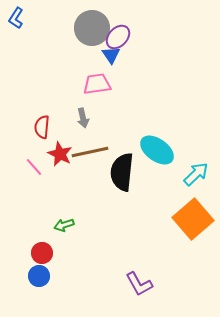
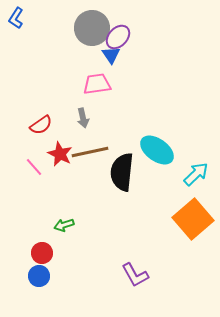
red semicircle: moved 1 px left, 2 px up; rotated 130 degrees counterclockwise
purple L-shape: moved 4 px left, 9 px up
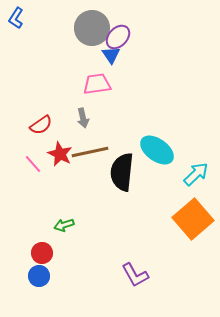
pink line: moved 1 px left, 3 px up
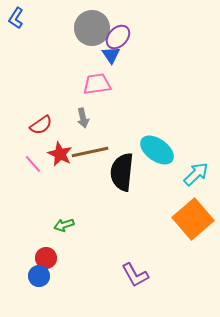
red circle: moved 4 px right, 5 px down
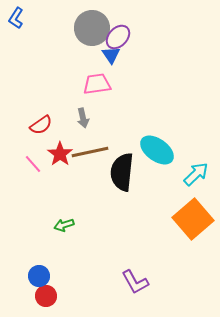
red star: rotated 10 degrees clockwise
red circle: moved 38 px down
purple L-shape: moved 7 px down
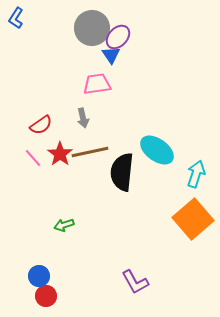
pink line: moved 6 px up
cyan arrow: rotated 28 degrees counterclockwise
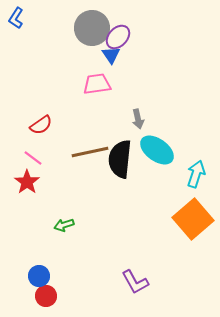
gray arrow: moved 55 px right, 1 px down
red star: moved 33 px left, 28 px down
pink line: rotated 12 degrees counterclockwise
black semicircle: moved 2 px left, 13 px up
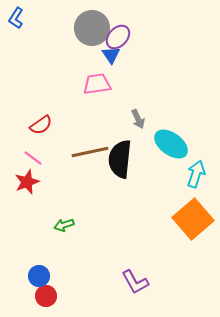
gray arrow: rotated 12 degrees counterclockwise
cyan ellipse: moved 14 px right, 6 px up
red star: rotated 15 degrees clockwise
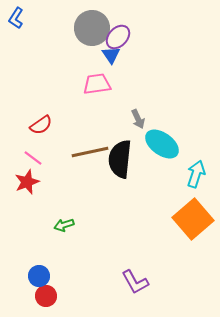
cyan ellipse: moved 9 px left
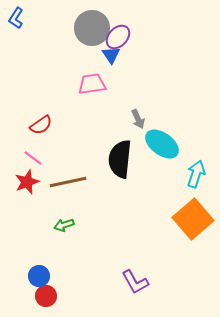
pink trapezoid: moved 5 px left
brown line: moved 22 px left, 30 px down
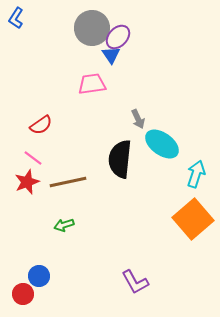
red circle: moved 23 px left, 2 px up
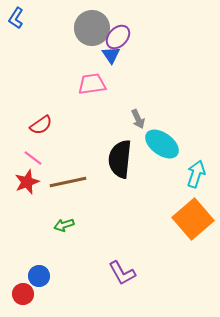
purple L-shape: moved 13 px left, 9 px up
